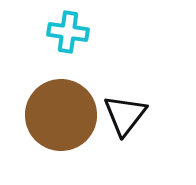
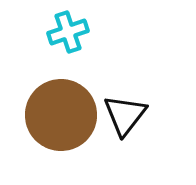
cyan cross: rotated 27 degrees counterclockwise
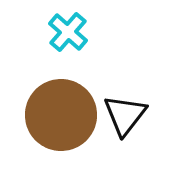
cyan cross: rotated 30 degrees counterclockwise
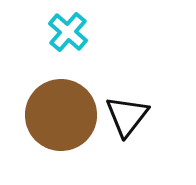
black triangle: moved 2 px right, 1 px down
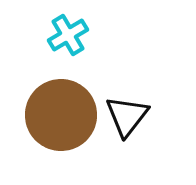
cyan cross: moved 3 px down; rotated 18 degrees clockwise
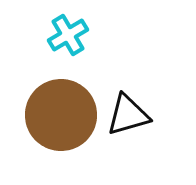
black triangle: moved 1 px right, 1 px up; rotated 36 degrees clockwise
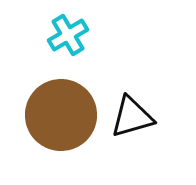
black triangle: moved 4 px right, 2 px down
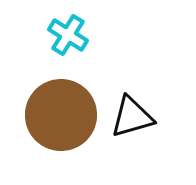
cyan cross: rotated 27 degrees counterclockwise
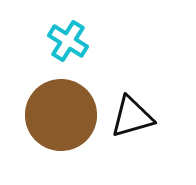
cyan cross: moved 6 px down
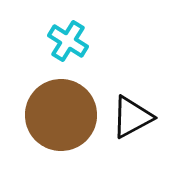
black triangle: rotated 12 degrees counterclockwise
